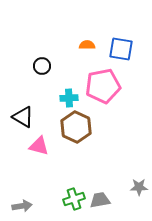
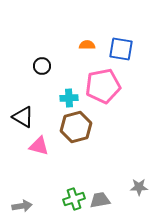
brown hexagon: rotated 20 degrees clockwise
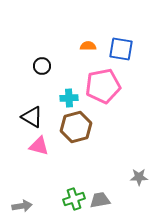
orange semicircle: moved 1 px right, 1 px down
black triangle: moved 9 px right
gray star: moved 10 px up
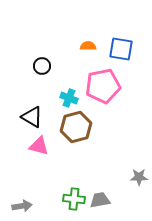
cyan cross: rotated 24 degrees clockwise
green cross: rotated 25 degrees clockwise
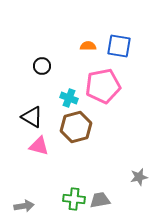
blue square: moved 2 px left, 3 px up
gray star: rotated 12 degrees counterclockwise
gray arrow: moved 2 px right
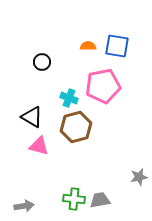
blue square: moved 2 px left
black circle: moved 4 px up
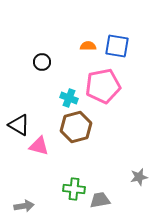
black triangle: moved 13 px left, 8 px down
green cross: moved 10 px up
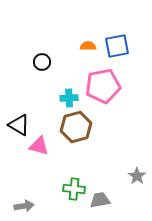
blue square: rotated 20 degrees counterclockwise
cyan cross: rotated 24 degrees counterclockwise
gray star: moved 2 px left, 1 px up; rotated 24 degrees counterclockwise
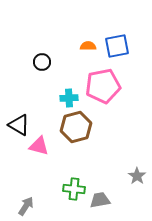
gray arrow: moved 2 px right; rotated 48 degrees counterclockwise
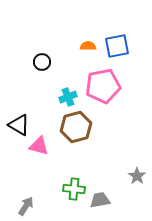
cyan cross: moved 1 px left, 1 px up; rotated 18 degrees counterclockwise
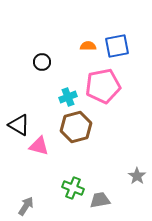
green cross: moved 1 px left, 1 px up; rotated 15 degrees clockwise
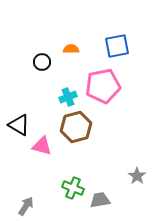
orange semicircle: moved 17 px left, 3 px down
pink triangle: moved 3 px right
